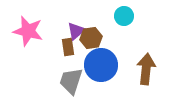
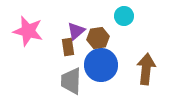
brown hexagon: moved 7 px right
gray trapezoid: rotated 16 degrees counterclockwise
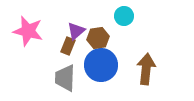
brown rectangle: moved 1 px up; rotated 30 degrees clockwise
gray trapezoid: moved 6 px left, 3 px up
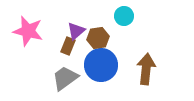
gray trapezoid: rotated 52 degrees clockwise
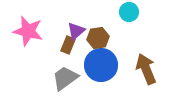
cyan circle: moved 5 px right, 4 px up
brown rectangle: moved 1 px up
brown arrow: rotated 28 degrees counterclockwise
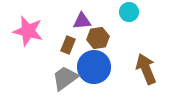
purple triangle: moved 6 px right, 10 px up; rotated 36 degrees clockwise
blue circle: moved 7 px left, 2 px down
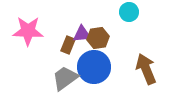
purple triangle: moved 13 px down
pink star: rotated 12 degrees counterclockwise
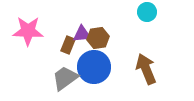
cyan circle: moved 18 px right
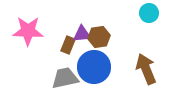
cyan circle: moved 2 px right, 1 px down
brown hexagon: moved 1 px right, 1 px up
gray trapezoid: rotated 24 degrees clockwise
